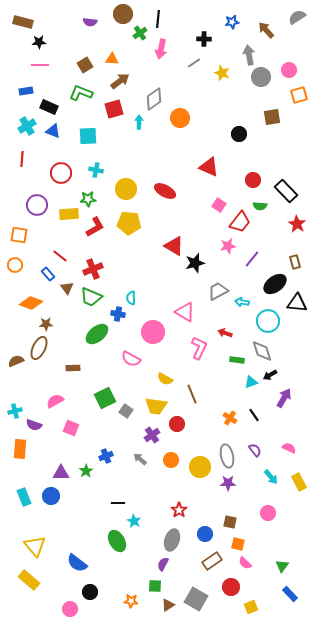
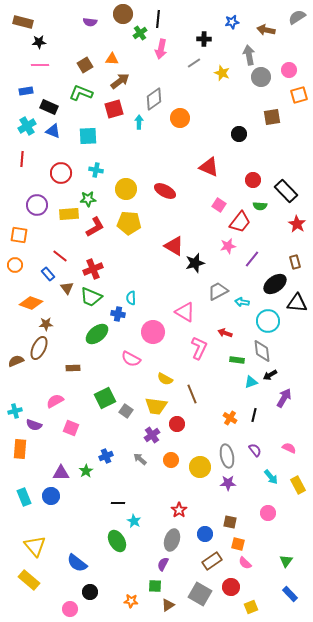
brown arrow at (266, 30): rotated 36 degrees counterclockwise
gray diamond at (262, 351): rotated 10 degrees clockwise
black line at (254, 415): rotated 48 degrees clockwise
yellow rectangle at (299, 482): moved 1 px left, 3 px down
green triangle at (282, 566): moved 4 px right, 5 px up
gray square at (196, 599): moved 4 px right, 5 px up
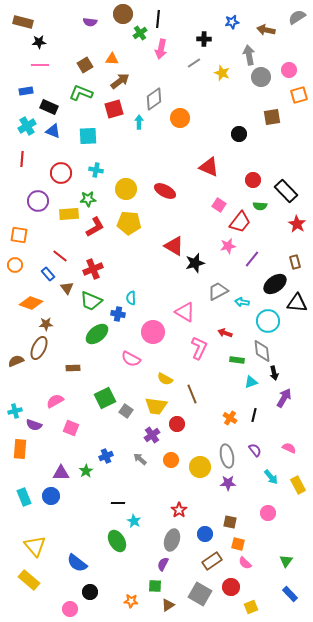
purple circle at (37, 205): moved 1 px right, 4 px up
green trapezoid at (91, 297): moved 4 px down
black arrow at (270, 375): moved 4 px right, 2 px up; rotated 72 degrees counterclockwise
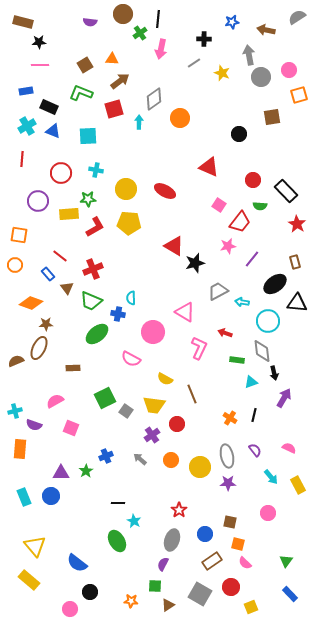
yellow trapezoid at (156, 406): moved 2 px left, 1 px up
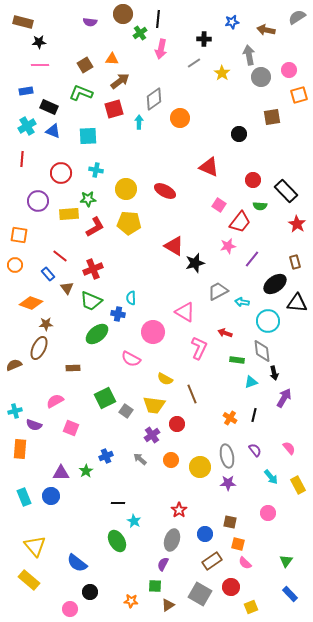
yellow star at (222, 73): rotated 14 degrees clockwise
brown semicircle at (16, 361): moved 2 px left, 4 px down
pink semicircle at (289, 448): rotated 24 degrees clockwise
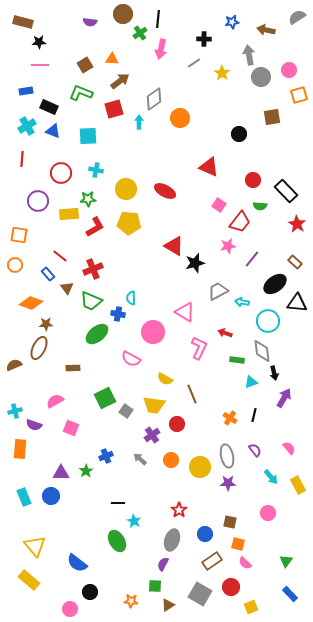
brown rectangle at (295, 262): rotated 32 degrees counterclockwise
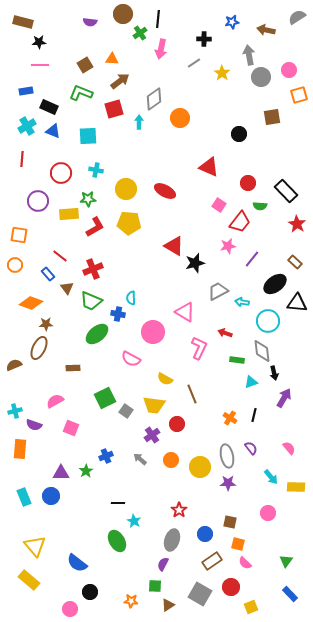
red circle at (253, 180): moved 5 px left, 3 px down
purple semicircle at (255, 450): moved 4 px left, 2 px up
yellow rectangle at (298, 485): moved 2 px left, 2 px down; rotated 60 degrees counterclockwise
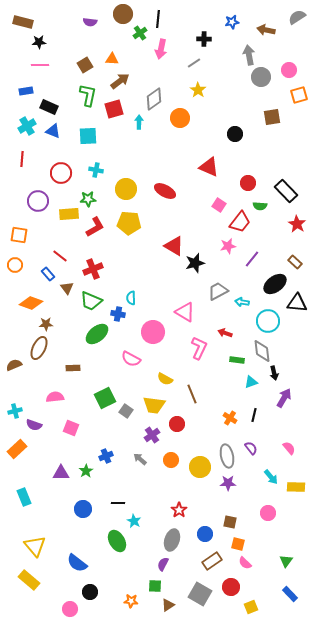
yellow star at (222, 73): moved 24 px left, 17 px down
green L-shape at (81, 93): moved 7 px right, 2 px down; rotated 80 degrees clockwise
black circle at (239, 134): moved 4 px left
pink semicircle at (55, 401): moved 4 px up; rotated 24 degrees clockwise
orange rectangle at (20, 449): moved 3 px left; rotated 42 degrees clockwise
blue circle at (51, 496): moved 32 px right, 13 px down
